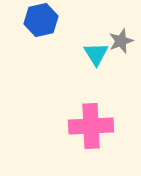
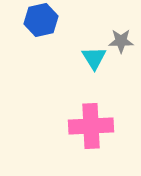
gray star: rotated 20 degrees clockwise
cyan triangle: moved 2 px left, 4 px down
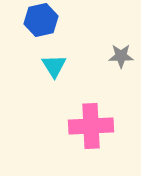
gray star: moved 15 px down
cyan triangle: moved 40 px left, 8 px down
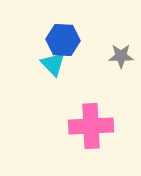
blue hexagon: moved 22 px right, 20 px down; rotated 16 degrees clockwise
cyan triangle: moved 1 px left, 2 px up; rotated 12 degrees counterclockwise
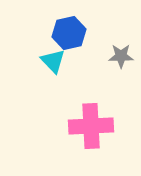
blue hexagon: moved 6 px right, 7 px up; rotated 16 degrees counterclockwise
cyan triangle: moved 3 px up
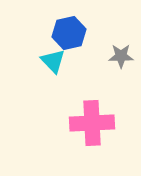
pink cross: moved 1 px right, 3 px up
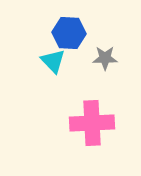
blue hexagon: rotated 16 degrees clockwise
gray star: moved 16 px left, 2 px down
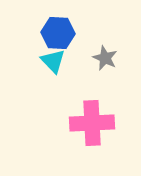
blue hexagon: moved 11 px left
gray star: rotated 25 degrees clockwise
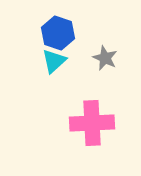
blue hexagon: rotated 16 degrees clockwise
cyan triangle: moved 1 px right; rotated 32 degrees clockwise
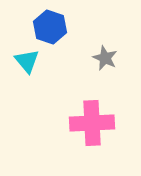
blue hexagon: moved 8 px left, 6 px up
cyan triangle: moved 27 px left; rotated 28 degrees counterclockwise
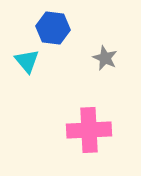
blue hexagon: moved 3 px right, 1 px down; rotated 12 degrees counterclockwise
pink cross: moved 3 px left, 7 px down
